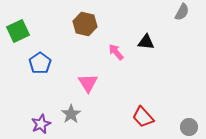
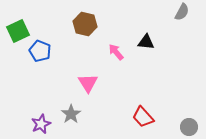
blue pentagon: moved 12 px up; rotated 15 degrees counterclockwise
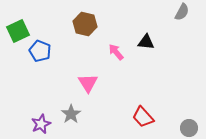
gray circle: moved 1 px down
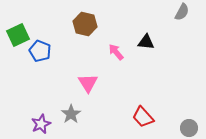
green square: moved 4 px down
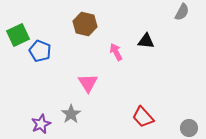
black triangle: moved 1 px up
pink arrow: rotated 12 degrees clockwise
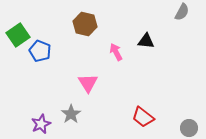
green square: rotated 10 degrees counterclockwise
red trapezoid: rotated 10 degrees counterclockwise
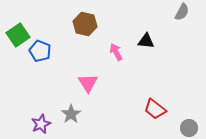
red trapezoid: moved 12 px right, 8 px up
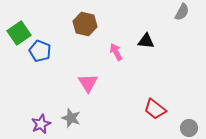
green square: moved 1 px right, 2 px up
gray star: moved 4 px down; rotated 18 degrees counterclockwise
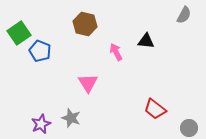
gray semicircle: moved 2 px right, 3 px down
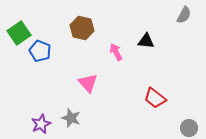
brown hexagon: moved 3 px left, 4 px down
pink triangle: rotated 10 degrees counterclockwise
red trapezoid: moved 11 px up
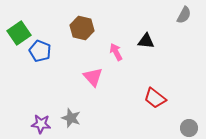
pink triangle: moved 5 px right, 6 px up
purple star: rotated 30 degrees clockwise
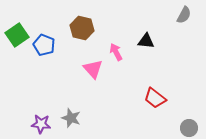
green square: moved 2 px left, 2 px down
blue pentagon: moved 4 px right, 6 px up
pink triangle: moved 8 px up
